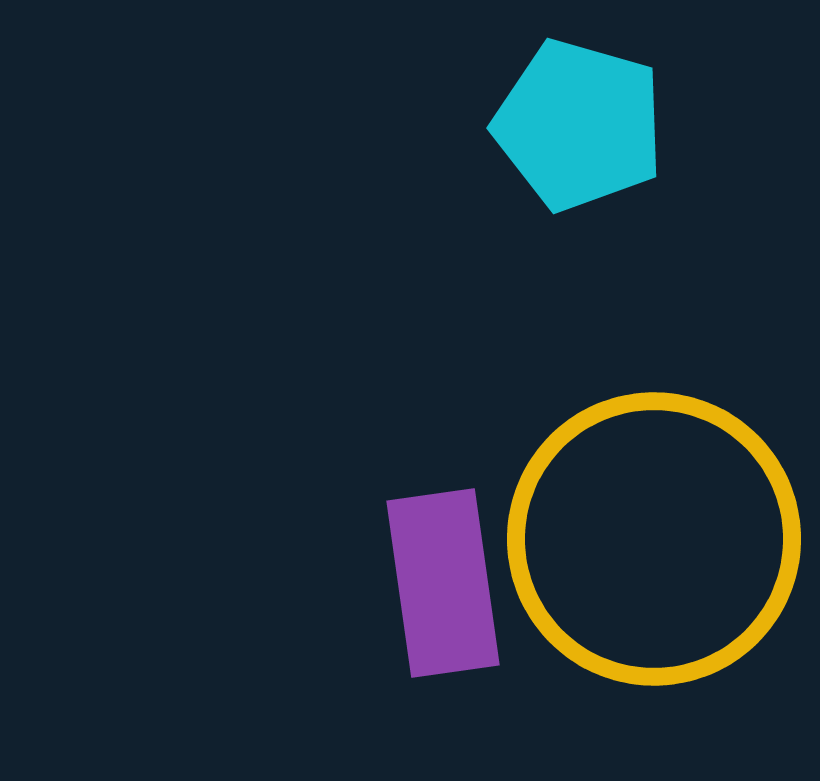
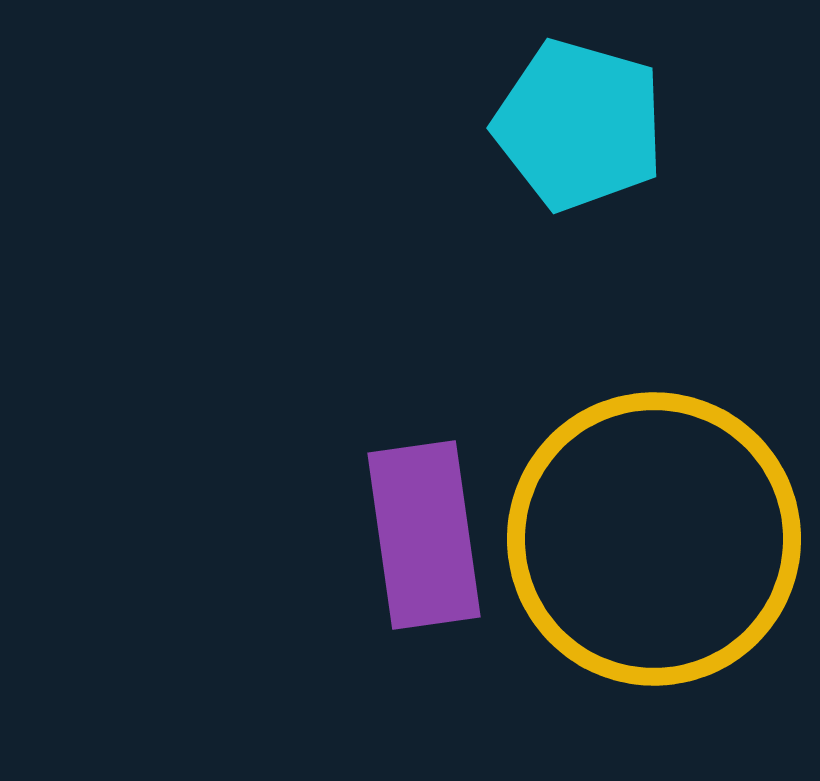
purple rectangle: moved 19 px left, 48 px up
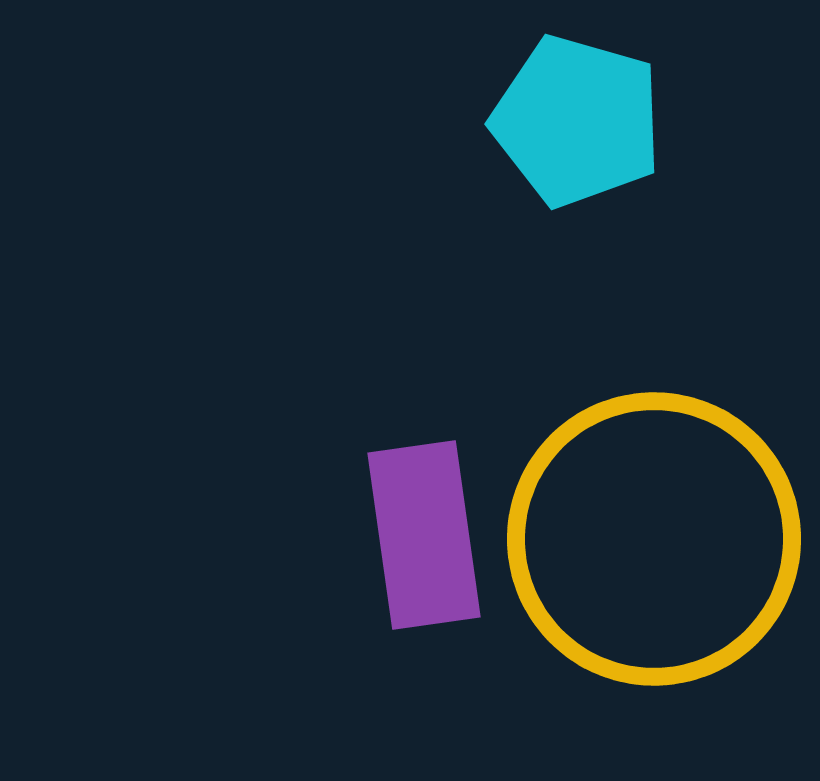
cyan pentagon: moved 2 px left, 4 px up
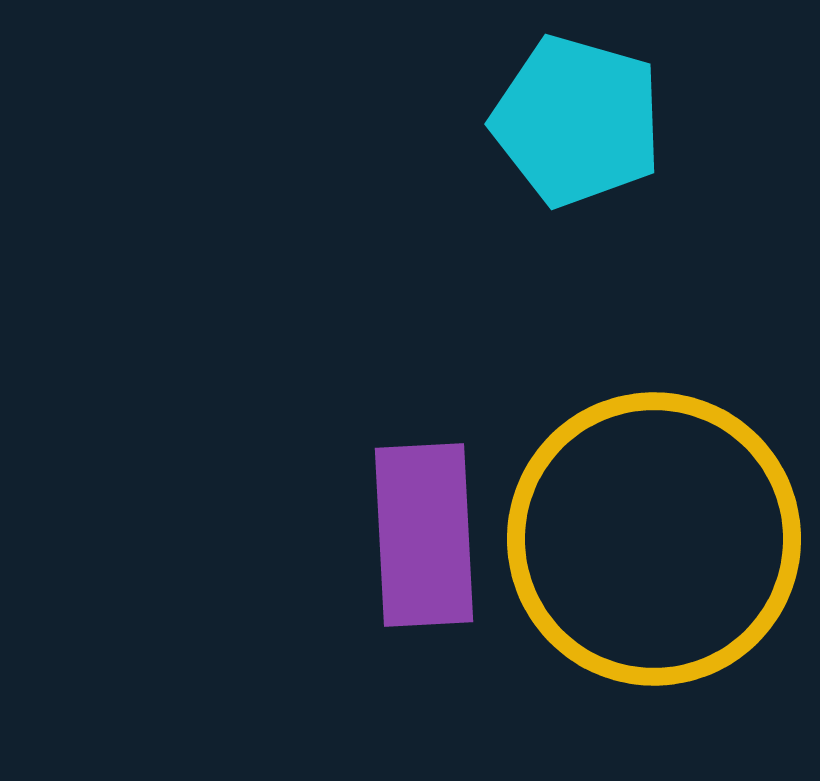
purple rectangle: rotated 5 degrees clockwise
